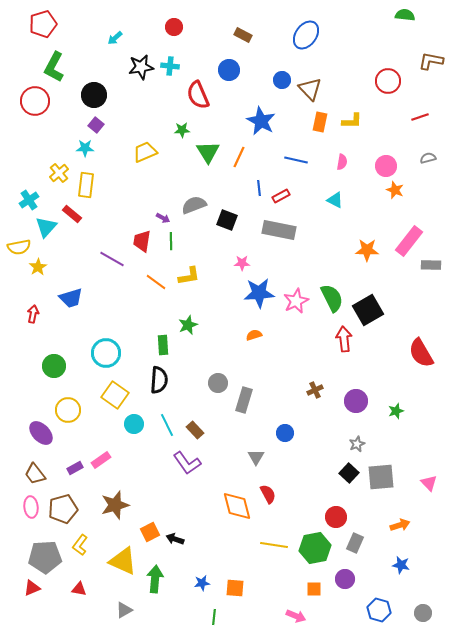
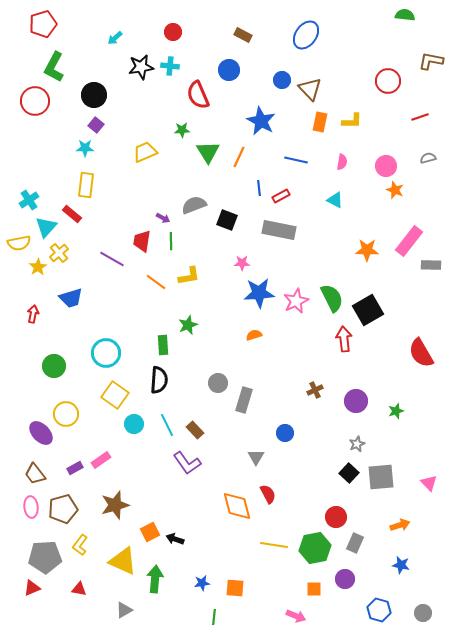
red circle at (174, 27): moved 1 px left, 5 px down
yellow cross at (59, 173): moved 80 px down
yellow semicircle at (19, 247): moved 4 px up
yellow circle at (68, 410): moved 2 px left, 4 px down
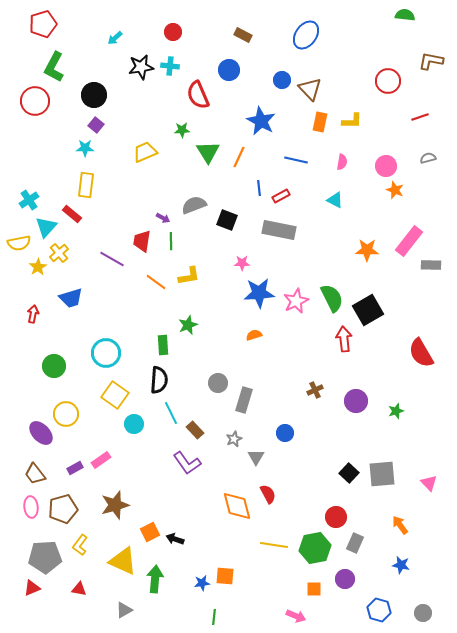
cyan line at (167, 425): moved 4 px right, 12 px up
gray star at (357, 444): moved 123 px left, 5 px up
gray square at (381, 477): moved 1 px right, 3 px up
orange arrow at (400, 525): rotated 108 degrees counterclockwise
orange square at (235, 588): moved 10 px left, 12 px up
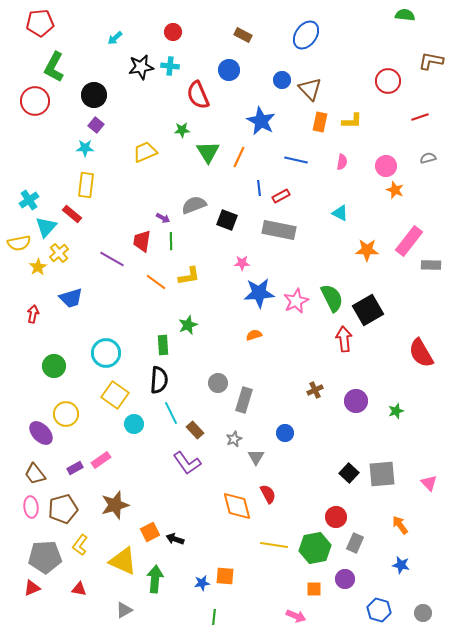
red pentagon at (43, 24): moved 3 px left, 1 px up; rotated 12 degrees clockwise
cyan triangle at (335, 200): moved 5 px right, 13 px down
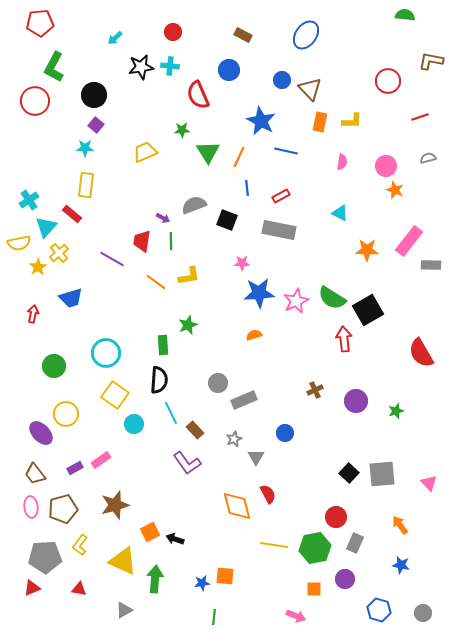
blue line at (296, 160): moved 10 px left, 9 px up
blue line at (259, 188): moved 12 px left
green semicircle at (332, 298): rotated 148 degrees clockwise
gray rectangle at (244, 400): rotated 50 degrees clockwise
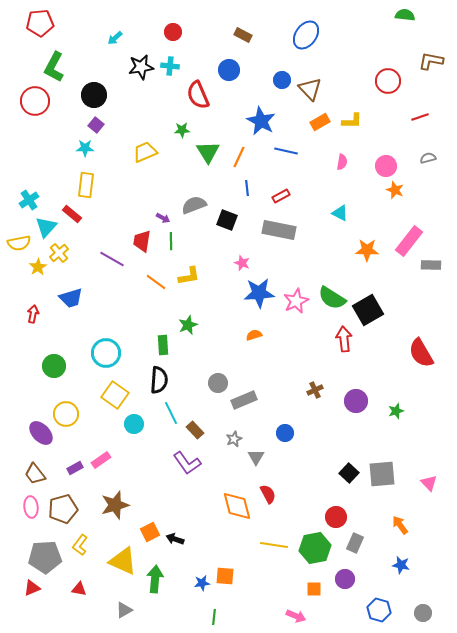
orange rectangle at (320, 122): rotated 48 degrees clockwise
pink star at (242, 263): rotated 21 degrees clockwise
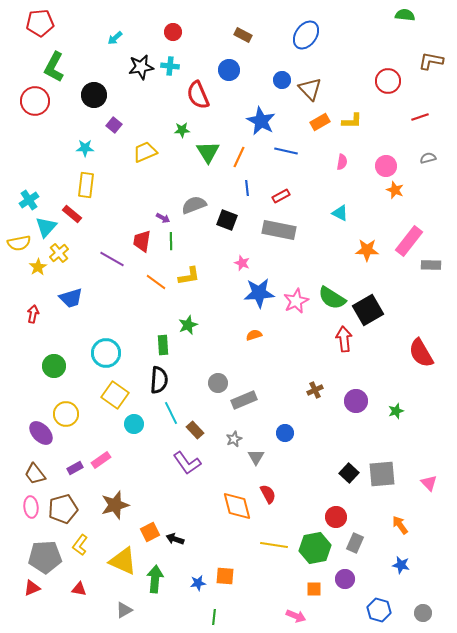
purple square at (96, 125): moved 18 px right
blue star at (202, 583): moved 4 px left
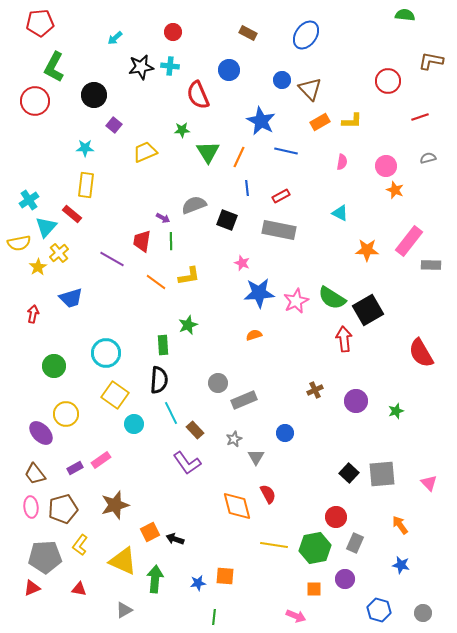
brown rectangle at (243, 35): moved 5 px right, 2 px up
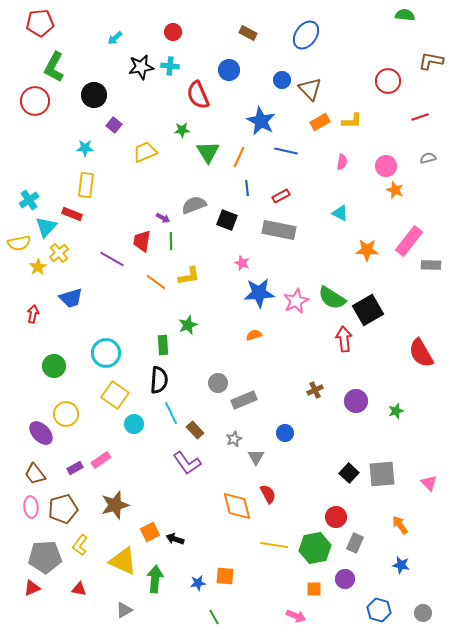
red rectangle at (72, 214): rotated 18 degrees counterclockwise
green line at (214, 617): rotated 35 degrees counterclockwise
